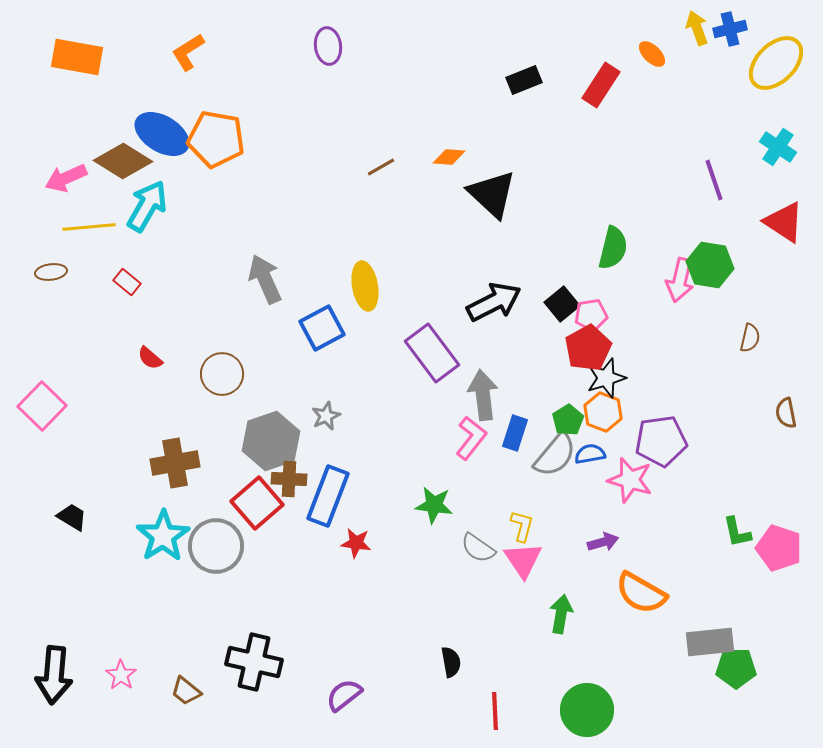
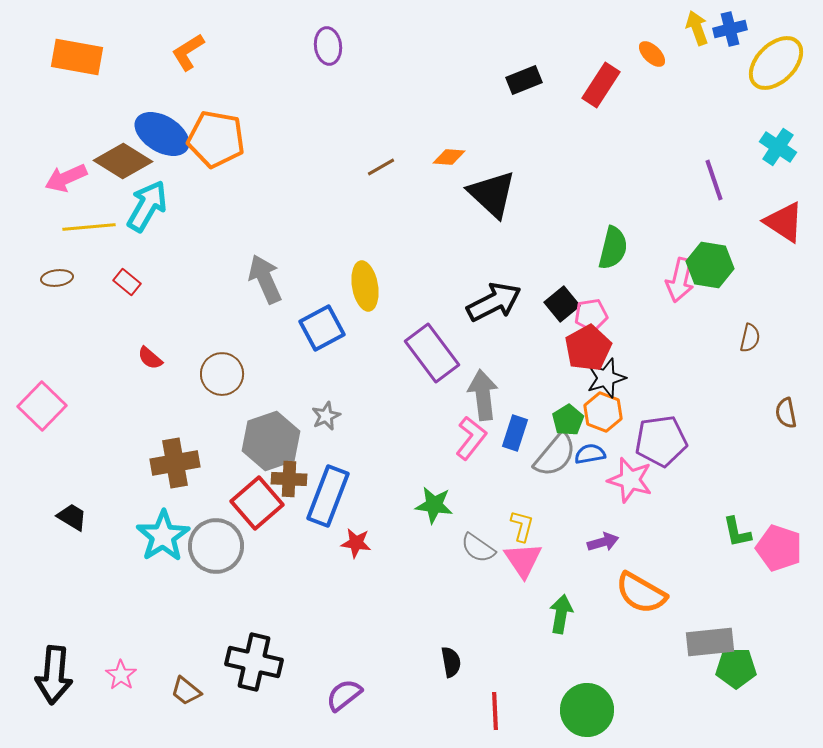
brown ellipse at (51, 272): moved 6 px right, 6 px down
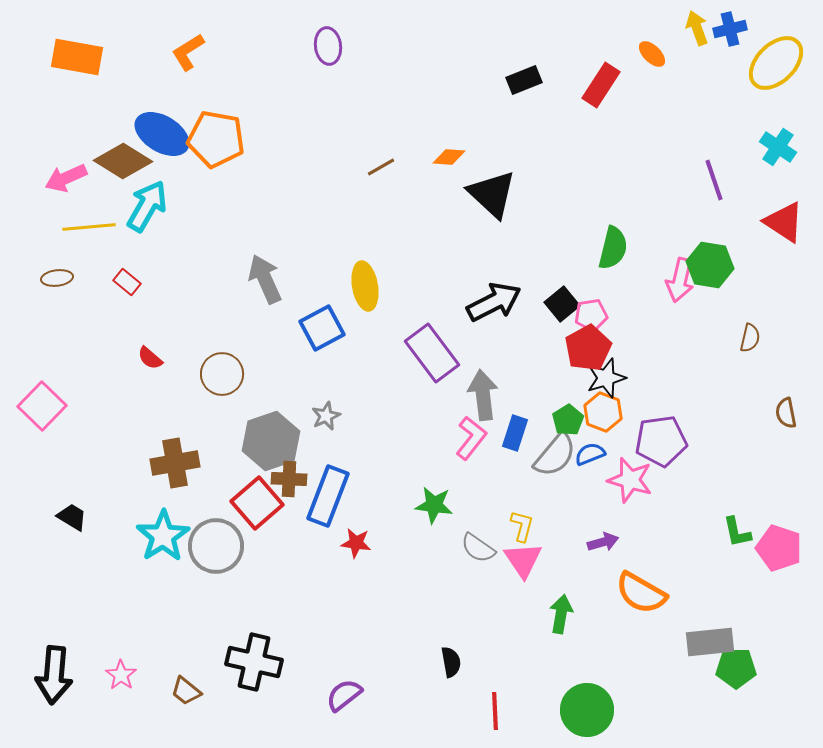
blue semicircle at (590, 454): rotated 12 degrees counterclockwise
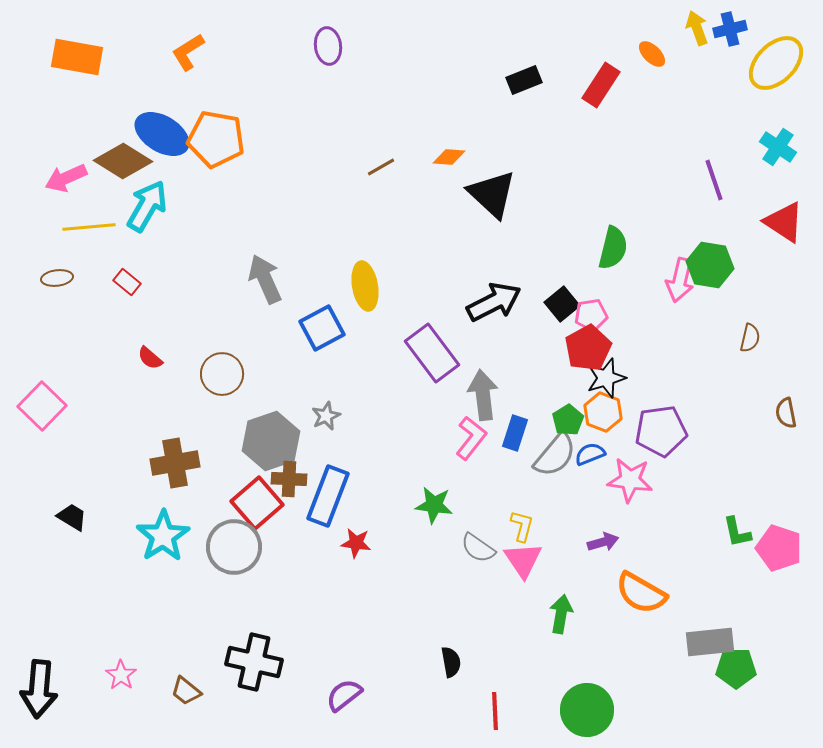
purple pentagon at (661, 441): moved 10 px up
pink star at (630, 480): rotated 9 degrees counterclockwise
gray circle at (216, 546): moved 18 px right, 1 px down
black arrow at (54, 675): moved 15 px left, 14 px down
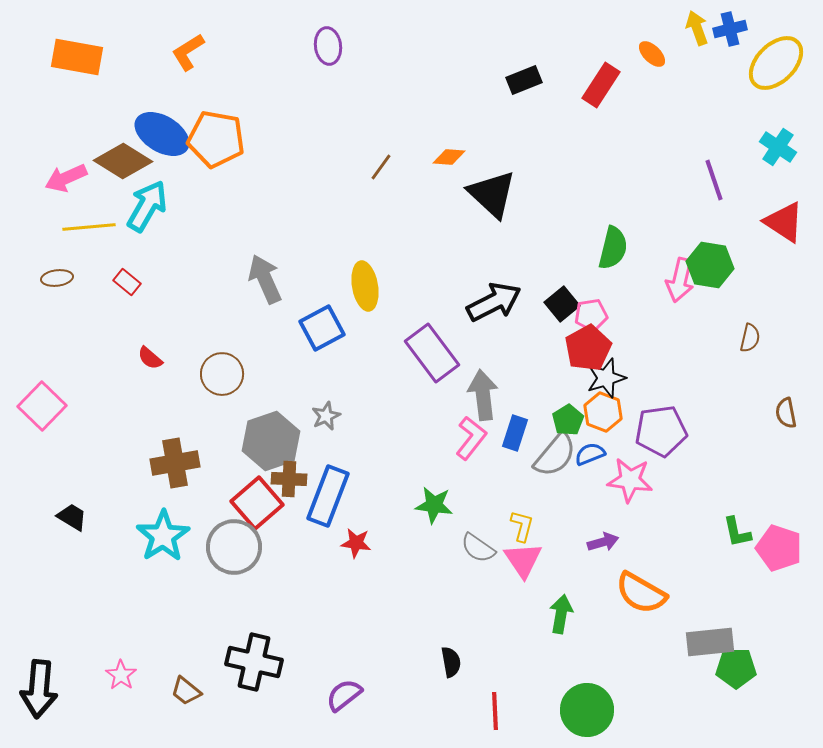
brown line at (381, 167): rotated 24 degrees counterclockwise
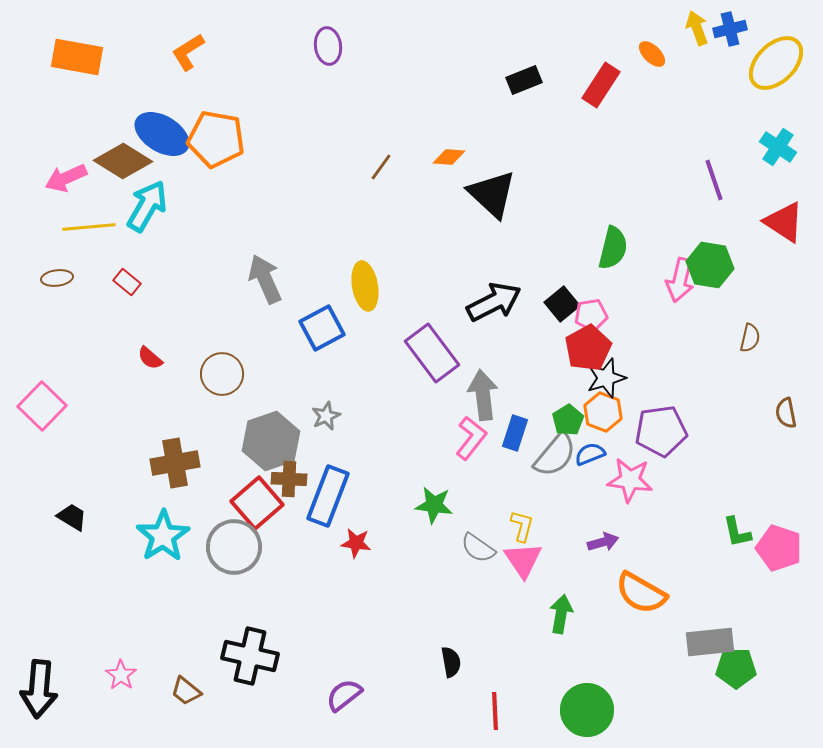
black cross at (254, 662): moved 4 px left, 6 px up
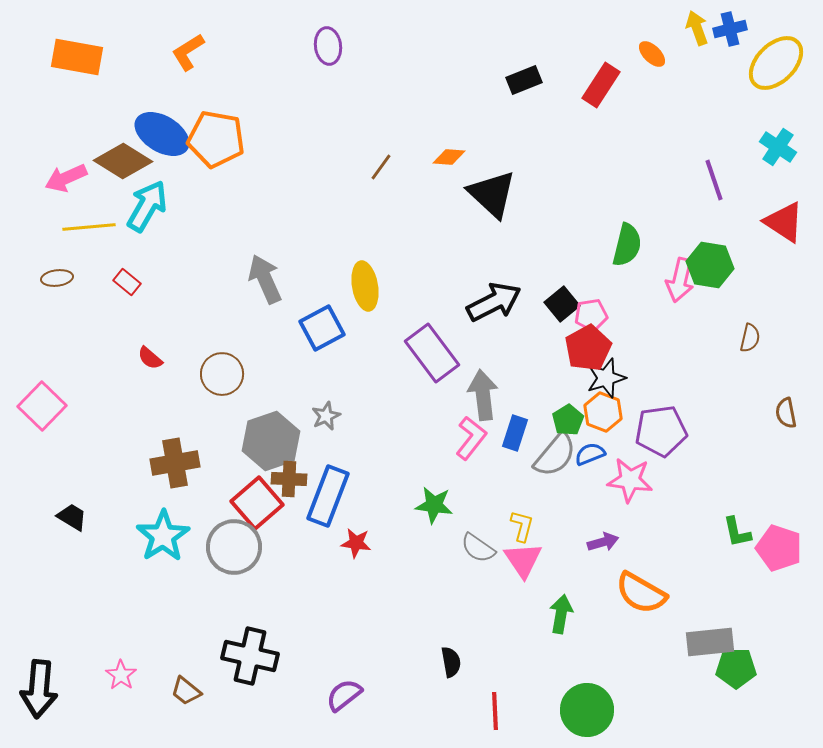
green semicircle at (613, 248): moved 14 px right, 3 px up
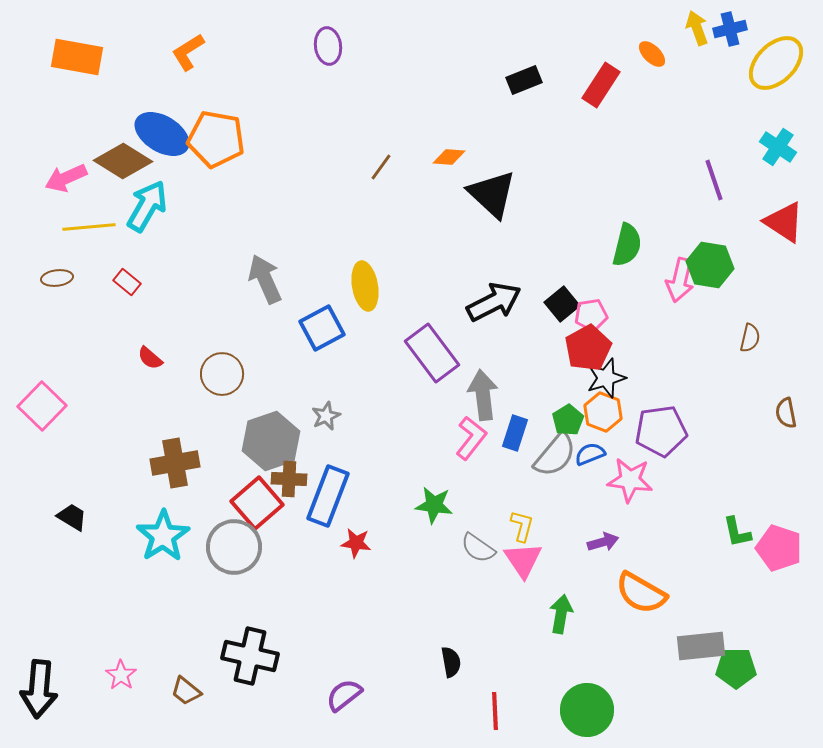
gray rectangle at (710, 642): moved 9 px left, 4 px down
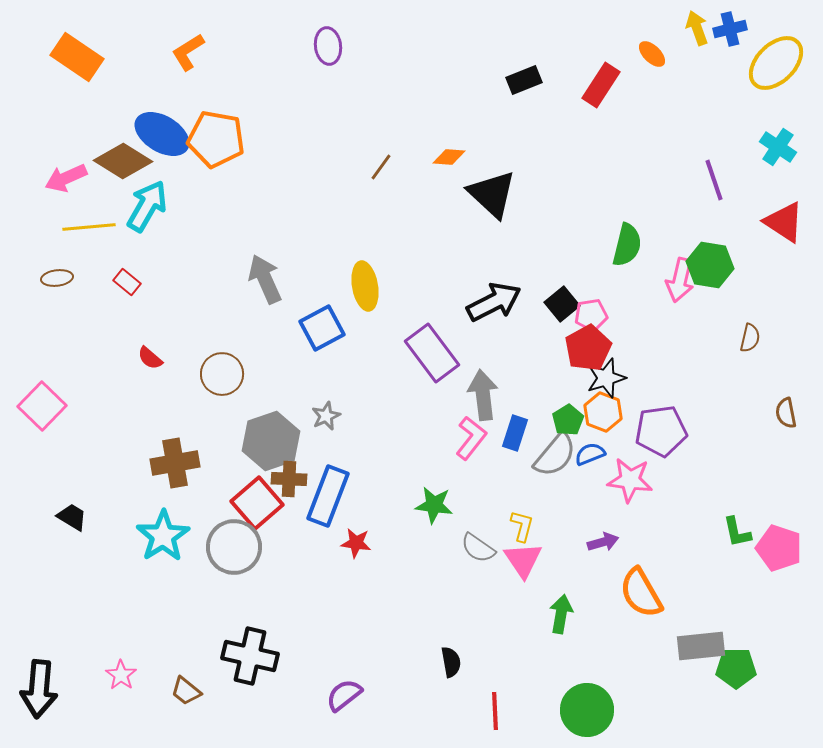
orange rectangle at (77, 57): rotated 24 degrees clockwise
orange semicircle at (641, 593): rotated 30 degrees clockwise
